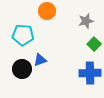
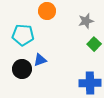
blue cross: moved 10 px down
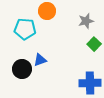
cyan pentagon: moved 2 px right, 6 px up
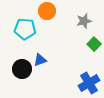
gray star: moved 2 px left
blue cross: moved 1 px left; rotated 30 degrees counterclockwise
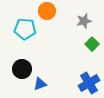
green square: moved 2 px left
blue triangle: moved 24 px down
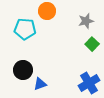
gray star: moved 2 px right
black circle: moved 1 px right, 1 px down
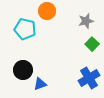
cyan pentagon: rotated 10 degrees clockwise
blue cross: moved 5 px up
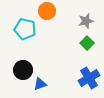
green square: moved 5 px left, 1 px up
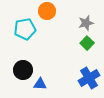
gray star: moved 2 px down
cyan pentagon: rotated 25 degrees counterclockwise
blue triangle: rotated 24 degrees clockwise
